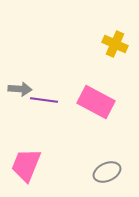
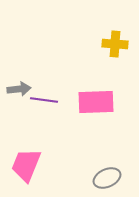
yellow cross: rotated 20 degrees counterclockwise
gray arrow: moved 1 px left; rotated 10 degrees counterclockwise
pink rectangle: rotated 30 degrees counterclockwise
gray ellipse: moved 6 px down
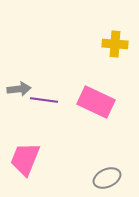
pink rectangle: rotated 27 degrees clockwise
pink trapezoid: moved 1 px left, 6 px up
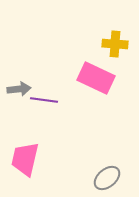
pink rectangle: moved 24 px up
pink trapezoid: rotated 9 degrees counterclockwise
gray ellipse: rotated 16 degrees counterclockwise
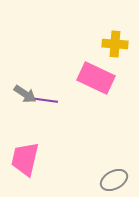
gray arrow: moved 6 px right, 5 px down; rotated 40 degrees clockwise
gray ellipse: moved 7 px right, 2 px down; rotated 12 degrees clockwise
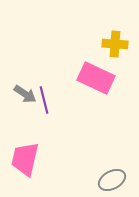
purple line: rotated 68 degrees clockwise
gray ellipse: moved 2 px left
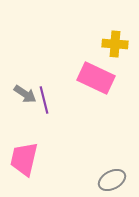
pink trapezoid: moved 1 px left
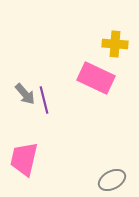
gray arrow: rotated 15 degrees clockwise
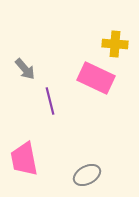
gray arrow: moved 25 px up
purple line: moved 6 px right, 1 px down
pink trapezoid: rotated 24 degrees counterclockwise
gray ellipse: moved 25 px left, 5 px up
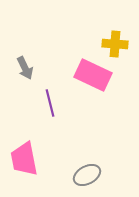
gray arrow: moved 1 px up; rotated 15 degrees clockwise
pink rectangle: moved 3 px left, 3 px up
purple line: moved 2 px down
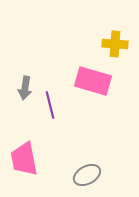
gray arrow: moved 20 px down; rotated 35 degrees clockwise
pink rectangle: moved 6 px down; rotated 9 degrees counterclockwise
purple line: moved 2 px down
